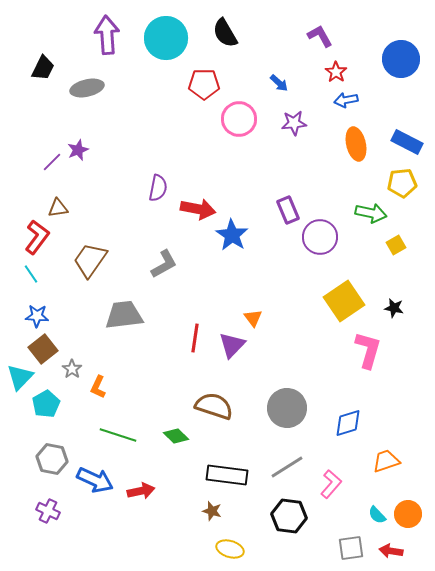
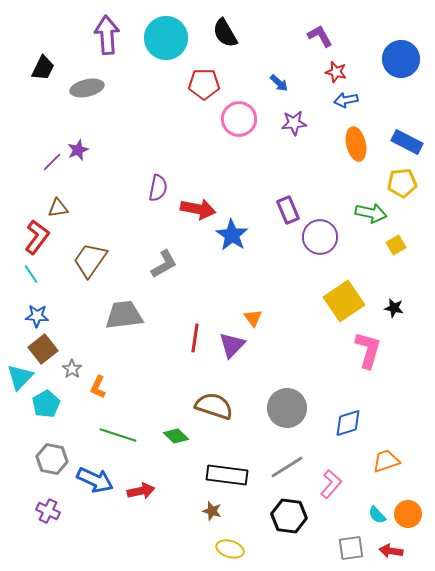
red star at (336, 72): rotated 20 degrees counterclockwise
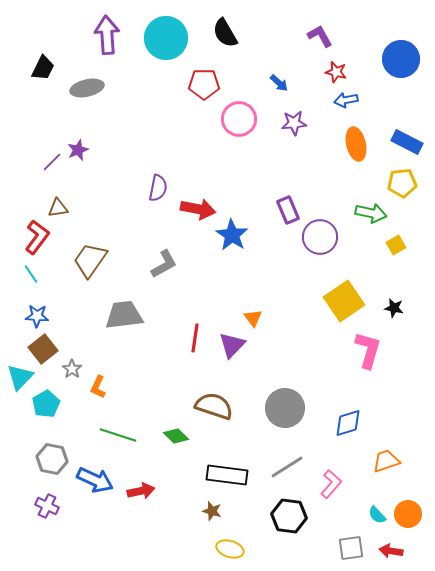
gray circle at (287, 408): moved 2 px left
purple cross at (48, 511): moved 1 px left, 5 px up
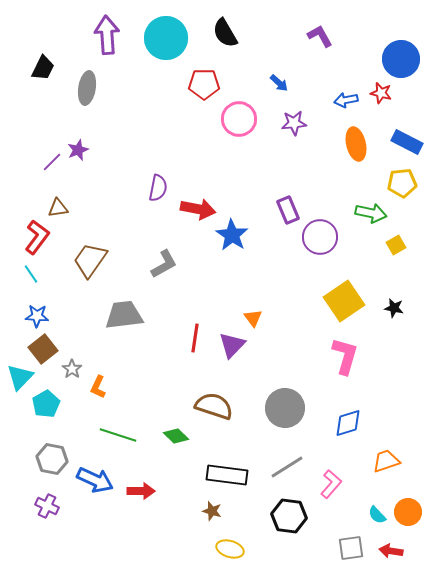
red star at (336, 72): moved 45 px right, 21 px down
gray ellipse at (87, 88): rotated 68 degrees counterclockwise
pink L-shape at (368, 350): moved 23 px left, 6 px down
red arrow at (141, 491): rotated 12 degrees clockwise
orange circle at (408, 514): moved 2 px up
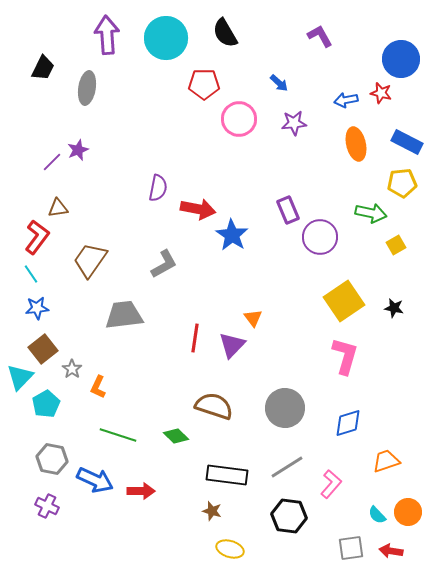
blue star at (37, 316): moved 8 px up; rotated 10 degrees counterclockwise
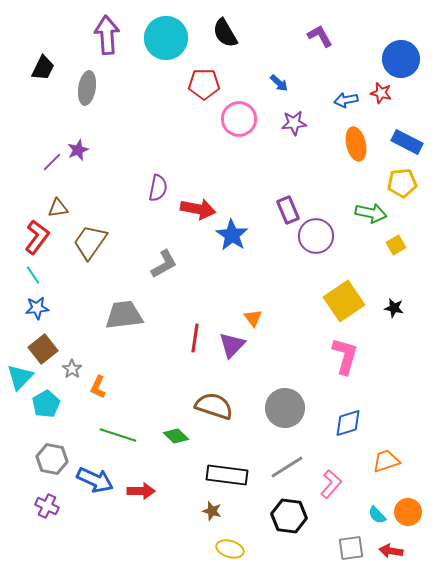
purple circle at (320, 237): moved 4 px left, 1 px up
brown trapezoid at (90, 260): moved 18 px up
cyan line at (31, 274): moved 2 px right, 1 px down
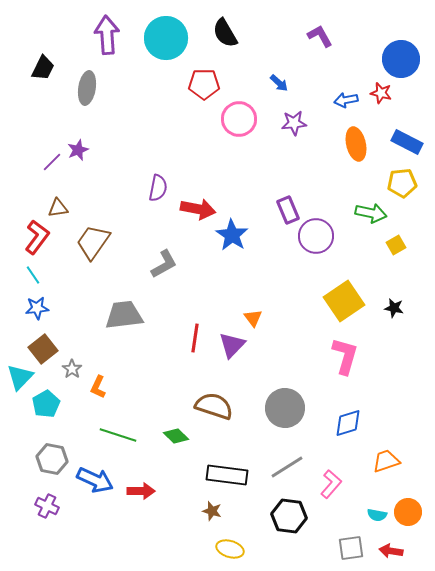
brown trapezoid at (90, 242): moved 3 px right
cyan semicircle at (377, 515): rotated 36 degrees counterclockwise
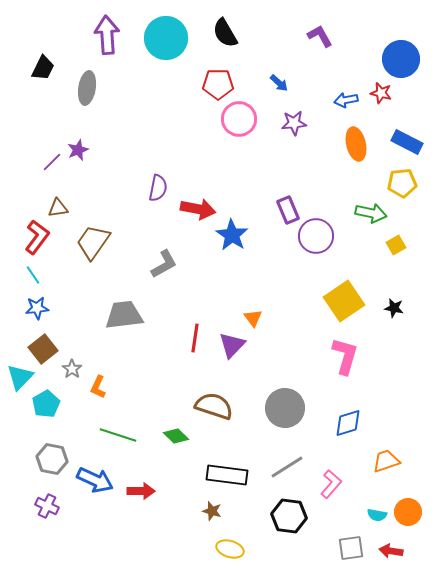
red pentagon at (204, 84): moved 14 px right
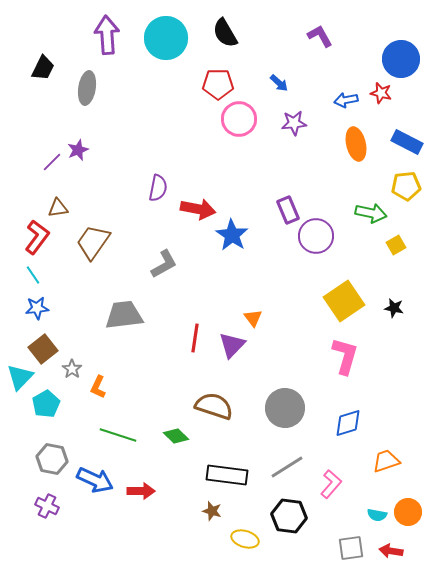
yellow pentagon at (402, 183): moved 4 px right, 3 px down
yellow ellipse at (230, 549): moved 15 px right, 10 px up
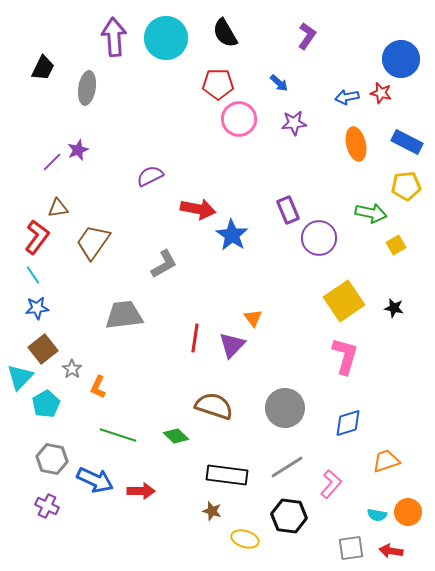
purple arrow at (107, 35): moved 7 px right, 2 px down
purple L-shape at (320, 36): moved 13 px left; rotated 64 degrees clockwise
blue arrow at (346, 100): moved 1 px right, 3 px up
purple semicircle at (158, 188): moved 8 px left, 12 px up; rotated 128 degrees counterclockwise
purple circle at (316, 236): moved 3 px right, 2 px down
